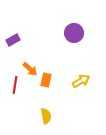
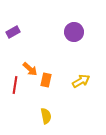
purple circle: moved 1 px up
purple rectangle: moved 8 px up
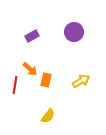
purple rectangle: moved 19 px right, 4 px down
yellow semicircle: moved 2 px right; rotated 49 degrees clockwise
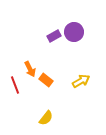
purple rectangle: moved 22 px right
orange arrow: rotated 21 degrees clockwise
orange rectangle: rotated 64 degrees counterclockwise
red line: rotated 30 degrees counterclockwise
yellow semicircle: moved 2 px left, 2 px down
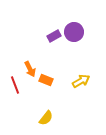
orange rectangle: rotated 16 degrees counterclockwise
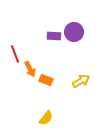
purple rectangle: rotated 32 degrees clockwise
red line: moved 31 px up
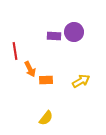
red line: moved 3 px up; rotated 12 degrees clockwise
orange rectangle: rotated 24 degrees counterclockwise
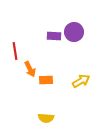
yellow semicircle: rotated 56 degrees clockwise
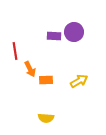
yellow arrow: moved 2 px left
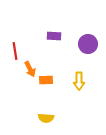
purple circle: moved 14 px right, 12 px down
yellow arrow: rotated 120 degrees clockwise
